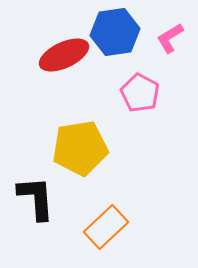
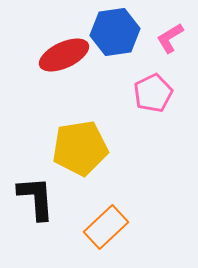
pink pentagon: moved 13 px right; rotated 18 degrees clockwise
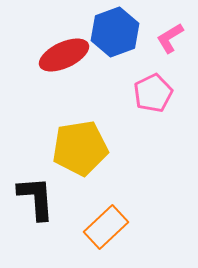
blue hexagon: rotated 12 degrees counterclockwise
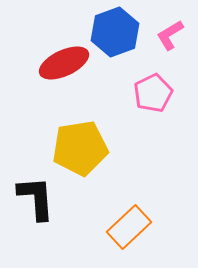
pink L-shape: moved 3 px up
red ellipse: moved 8 px down
orange rectangle: moved 23 px right
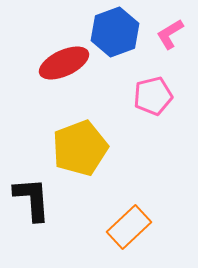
pink L-shape: moved 1 px up
pink pentagon: moved 3 px down; rotated 12 degrees clockwise
yellow pentagon: rotated 12 degrees counterclockwise
black L-shape: moved 4 px left, 1 px down
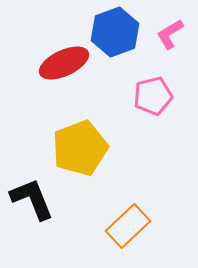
black L-shape: rotated 18 degrees counterclockwise
orange rectangle: moved 1 px left, 1 px up
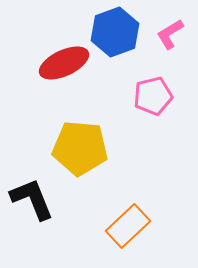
yellow pentagon: rotated 26 degrees clockwise
